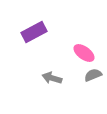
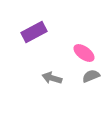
gray semicircle: moved 2 px left, 1 px down
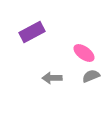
purple rectangle: moved 2 px left
gray arrow: rotated 18 degrees counterclockwise
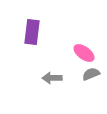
purple rectangle: rotated 55 degrees counterclockwise
gray semicircle: moved 2 px up
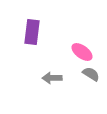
pink ellipse: moved 2 px left, 1 px up
gray semicircle: rotated 54 degrees clockwise
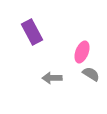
purple rectangle: rotated 35 degrees counterclockwise
pink ellipse: rotated 75 degrees clockwise
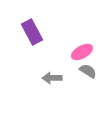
pink ellipse: rotated 40 degrees clockwise
gray semicircle: moved 3 px left, 3 px up
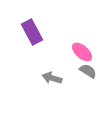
pink ellipse: rotated 70 degrees clockwise
gray arrow: rotated 18 degrees clockwise
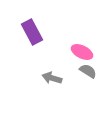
pink ellipse: rotated 15 degrees counterclockwise
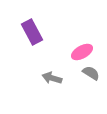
pink ellipse: rotated 55 degrees counterclockwise
gray semicircle: moved 3 px right, 2 px down
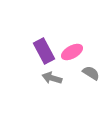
purple rectangle: moved 12 px right, 19 px down
pink ellipse: moved 10 px left
